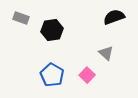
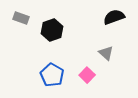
black hexagon: rotated 10 degrees counterclockwise
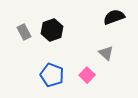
gray rectangle: moved 3 px right, 14 px down; rotated 42 degrees clockwise
blue pentagon: rotated 10 degrees counterclockwise
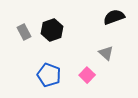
blue pentagon: moved 3 px left
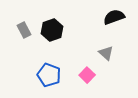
gray rectangle: moved 2 px up
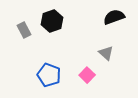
black hexagon: moved 9 px up
